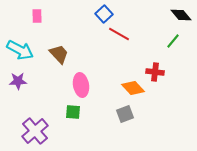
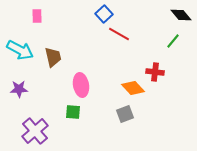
brown trapezoid: moved 6 px left, 3 px down; rotated 30 degrees clockwise
purple star: moved 1 px right, 8 px down
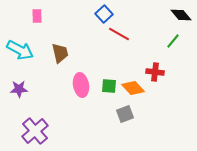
brown trapezoid: moved 7 px right, 4 px up
green square: moved 36 px right, 26 px up
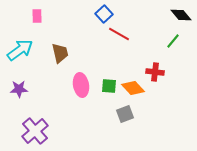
cyan arrow: rotated 64 degrees counterclockwise
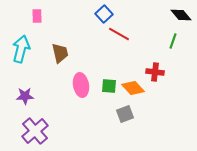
green line: rotated 21 degrees counterclockwise
cyan arrow: moved 1 px right, 1 px up; rotated 40 degrees counterclockwise
purple star: moved 6 px right, 7 px down
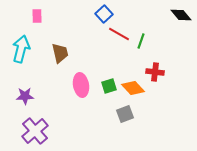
green line: moved 32 px left
green square: rotated 21 degrees counterclockwise
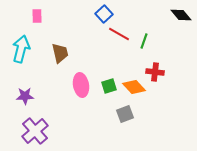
green line: moved 3 px right
orange diamond: moved 1 px right, 1 px up
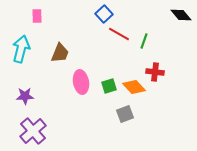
brown trapezoid: rotated 35 degrees clockwise
pink ellipse: moved 3 px up
purple cross: moved 2 px left
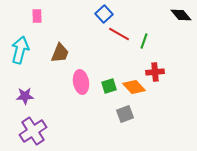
cyan arrow: moved 1 px left, 1 px down
red cross: rotated 12 degrees counterclockwise
purple cross: rotated 8 degrees clockwise
